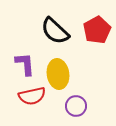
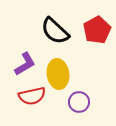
purple L-shape: rotated 65 degrees clockwise
purple circle: moved 3 px right, 4 px up
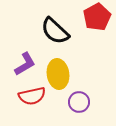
red pentagon: moved 13 px up
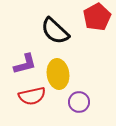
purple L-shape: rotated 15 degrees clockwise
